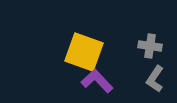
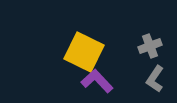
gray cross: rotated 30 degrees counterclockwise
yellow square: rotated 6 degrees clockwise
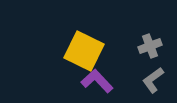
yellow square: moved 1 px up
gray L-shape: moved 2 px left, 1 px down; rotated 20 degrees clockwise
